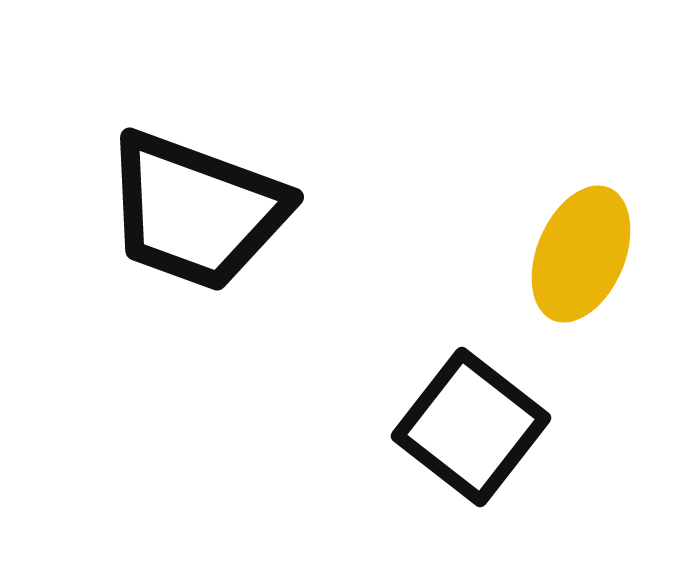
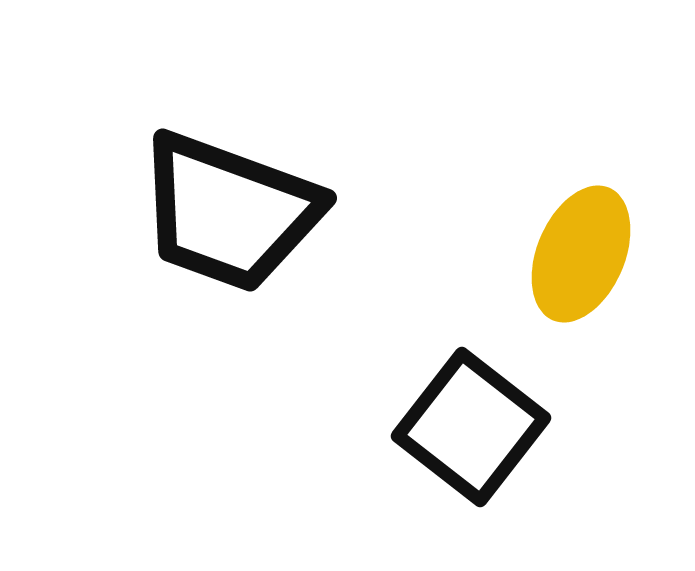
black trapezoid: moved 33 px right, 1 px down
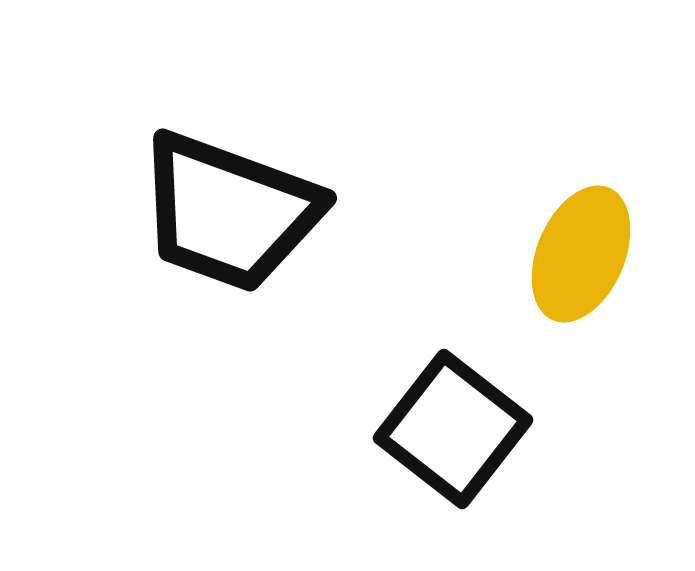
black square: moved 18 px left, 2 px down
